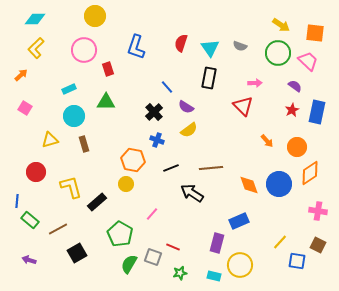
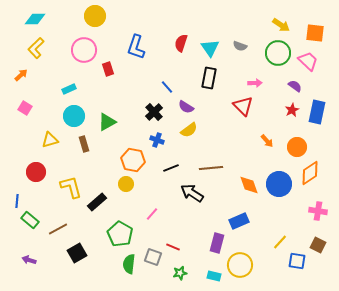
green triangle at (106, 102): moved 1 px right, 20 px down; rotated 30 degrees counterclockwise
green semicircle at (129, 264): rotated 24 degrees counterclockwise
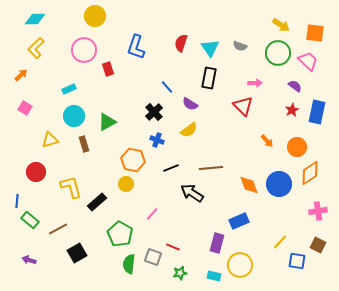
purple semicircle at (186, 107): moved 4 px right, 3 px up
pink cross at (318, 211): rotated 18 degrees counterclockwise
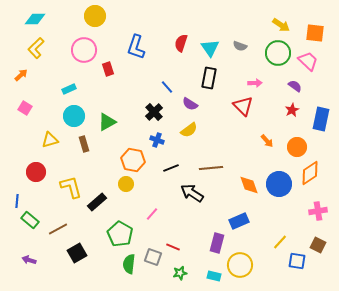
blue rectangle at (317, 112): moved 4 px right, 7 px down
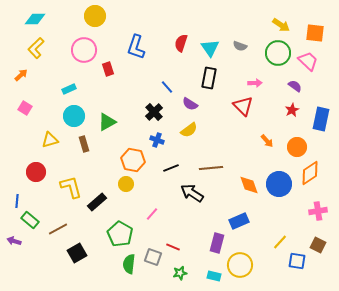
purple arrow at (29, 260): moved 15 px left, 19 px up
